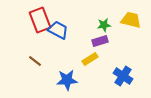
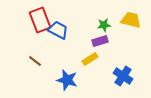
blue star: rotated 20 degrees clockwise
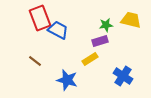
red rectangle: moved 2 px up
green star: moved 2 px right
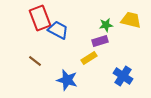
yellow rectangle: moved 1 px left, 1 px up
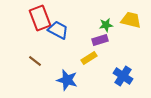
purple rectangle: moved 1 px up
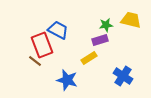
red rectangle: moved 2 px right, 27 px down
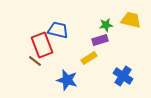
blue trapezoid: rotated 15 degrees counterclockwise
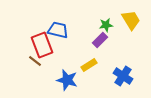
yellow trapezoid: rotated 45 degrees clockwise
purple rectangle: rotated 28 degrees counterclockwise
yellow rectangle: moved 7 px down
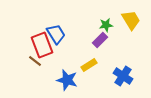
blue trapezoid: moved 2 px left, 4 px down; rotated 45 degrees clockwise
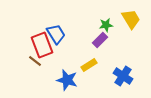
yellow trapezoid: moved 1 px up
